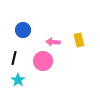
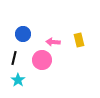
blue circle: moved 4 px down
pink circle: moved 1 px left, 1 px up
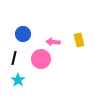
pink circle: moved 1 px left, 1 px up
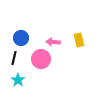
blue circle: moved 2 px left, 4 px down
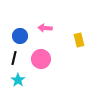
blue circle: moved 1 px left, 2 px up
pink arrow: moved 8 px left, 14 px up
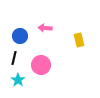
pink circle: moved 6 px down
